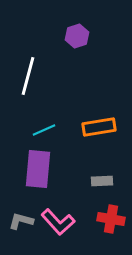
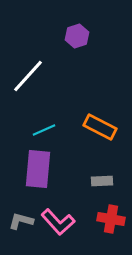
white line: rotated 27 degrees clockwise
orange rectangle: moved 1 px right; rotated 36 degrees clockwise
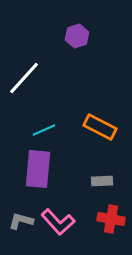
white line: moved 4 px left, 2 px down
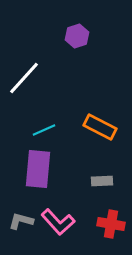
red cross: moved 5 px down
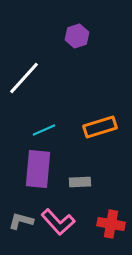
orange rectangle: rotated 44 degrees counterclockwise
gray rectangle: moved 22 px left, 1 px down
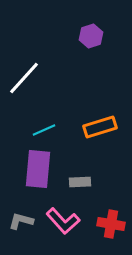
purple hexagon: moved 14 px right
pink L-shape: moved 5 px right, 1 px up
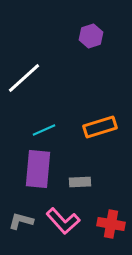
white line: rotated 6 degrees clockwise
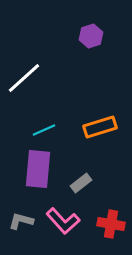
gray rectangle: moved 1 px right, 1 px down; rotated 35 degrees counterclockwise
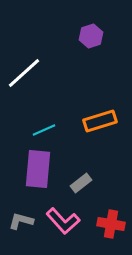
white line: moved 5 px up
orange rectangle: moved 6 px up
